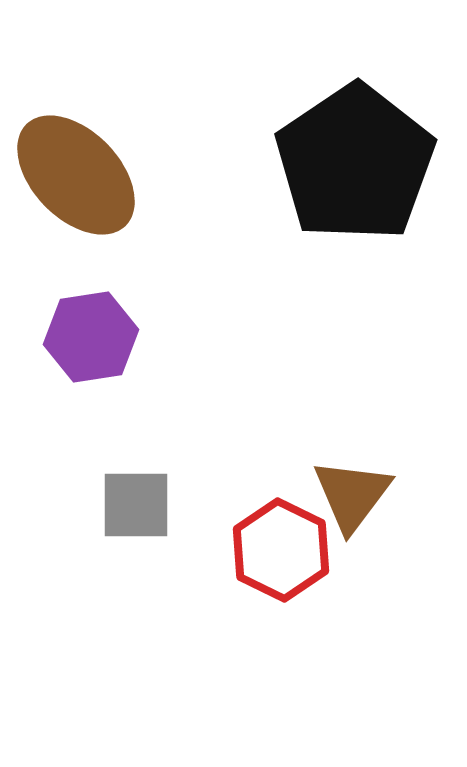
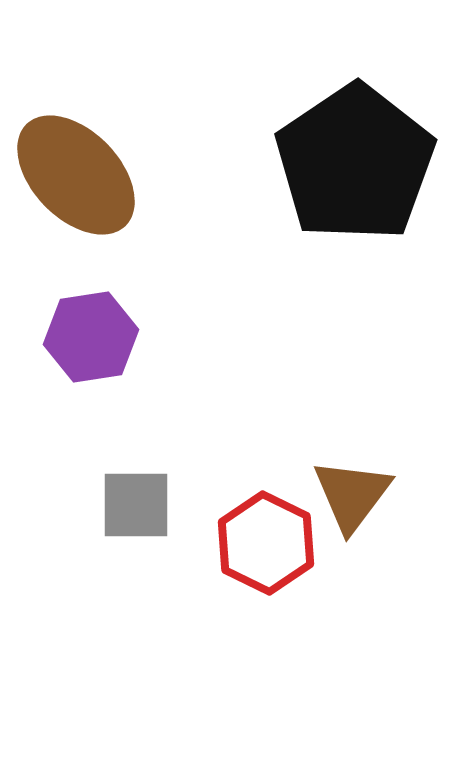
red hexagon: moved 15 px left, 7 px up
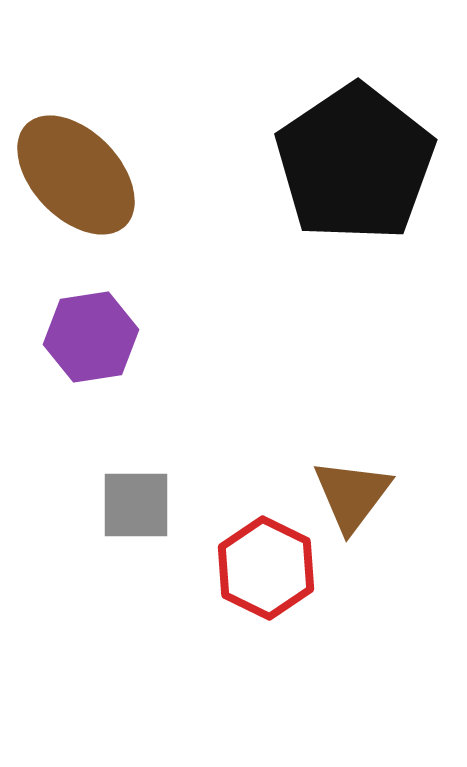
red hexagon: moved 25 px down
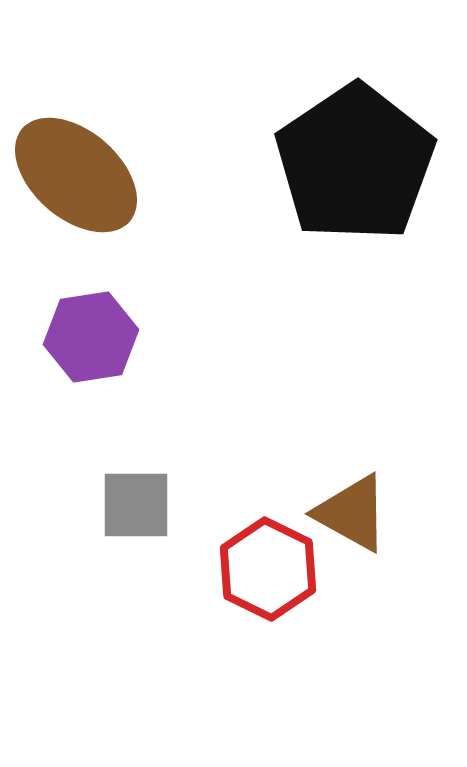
brown ellipse: rotated 5 degrees counterclockwise
brown triangle: moved 18 px down; rotated 38 degrees counterclockwise
red hexagon: moved 2 px right, 1 px down
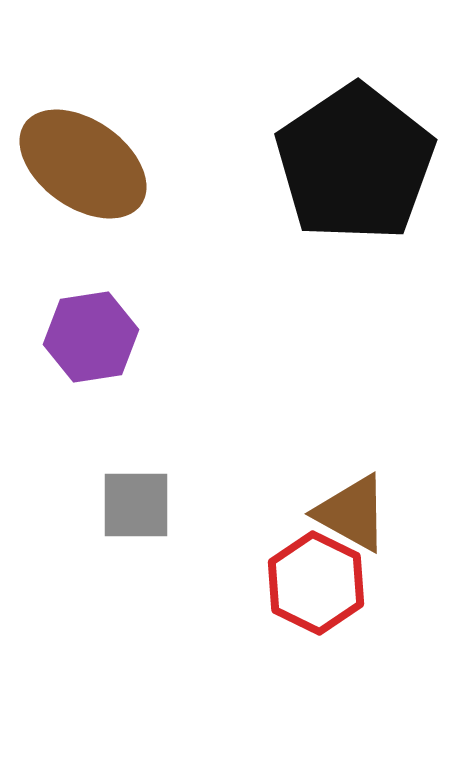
brown ellipse: moved 7 px right, 11 px up; rotated 6 degrees counterclockwise
red hexagon: moved 48 px right, 14 px down
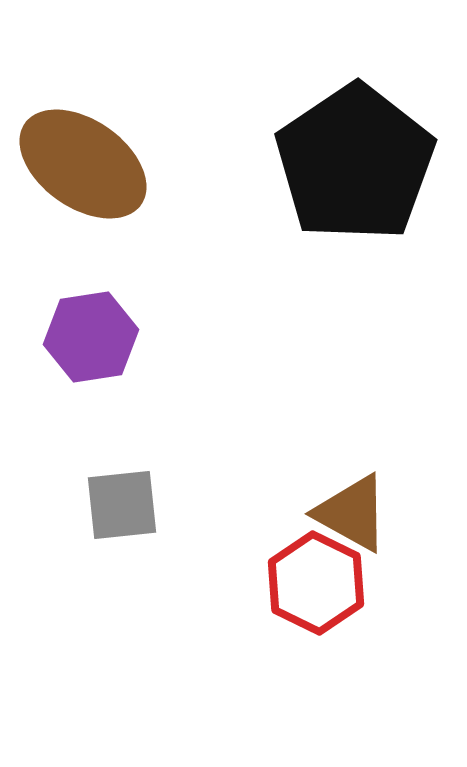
gray square: moved 14 px left; rotated 6 degrees counterclockwise
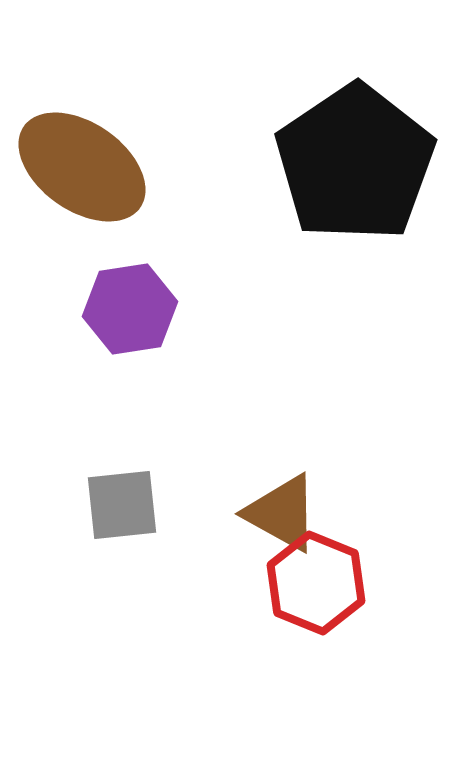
brown ellipse: moved 1 px left, 3 px down
purple hexagon: moved 39 px right, 28 px up
brown triangle: moved 70 px left
red hexagon: rotated 4 degrees counterclockwise
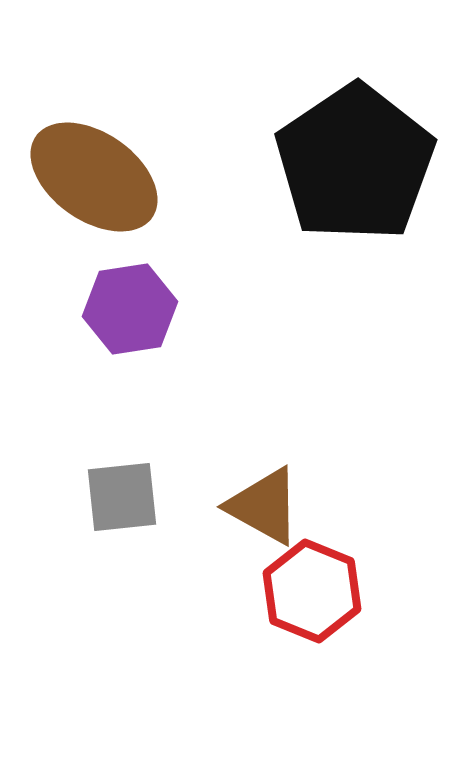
brown ellipse: moved 12 px right, 10 px down
gray square: moved 8 px up
brown triangle: moved 18 px left, 7 px up
red hexagon: moved 4 px left, 8 px down
